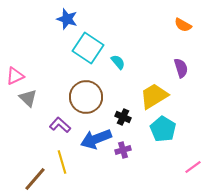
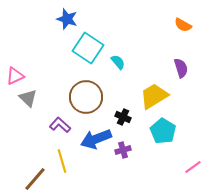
cyan pentagon: moved 2 px down
yellow line: moved 1 px up
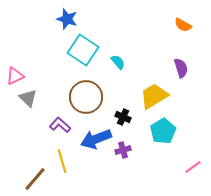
cyan square: moved 5 px left, 2 px down
cyan pentagon: rotated 10 degrees clockwise
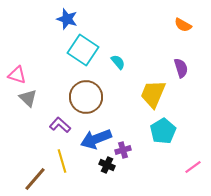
pink triangle: moved 2 px right, 1 px up; rotated 42 degrees clockwise
yellow trapezoid: moved 1 px left, 2 px up; rotated 36 degrees counterclockwise
black cross: moved 16 px left, 48 px down
